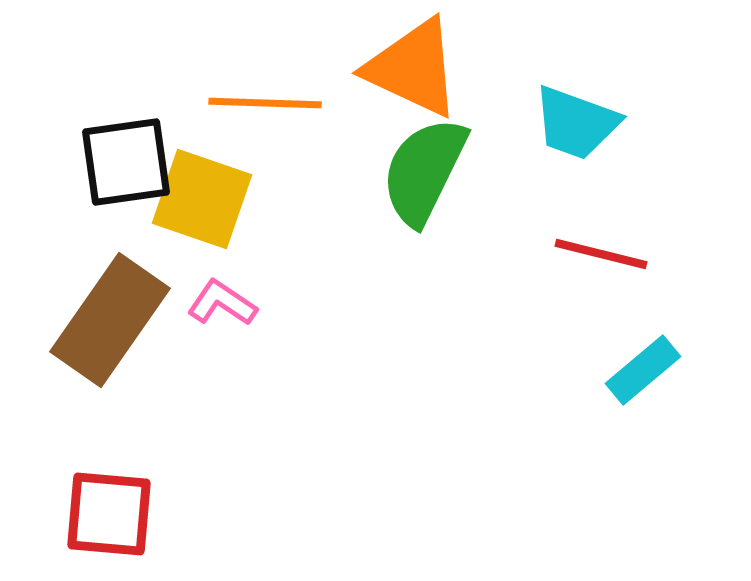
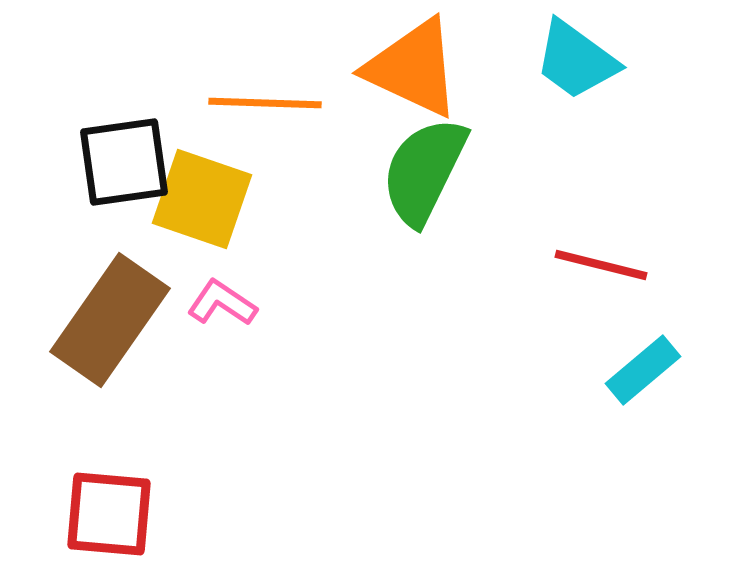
cyan trapezoid: moved 63 px up; rotated 16 degrees clockwise
black square: moved 2 px left
red line: moved 11 px down
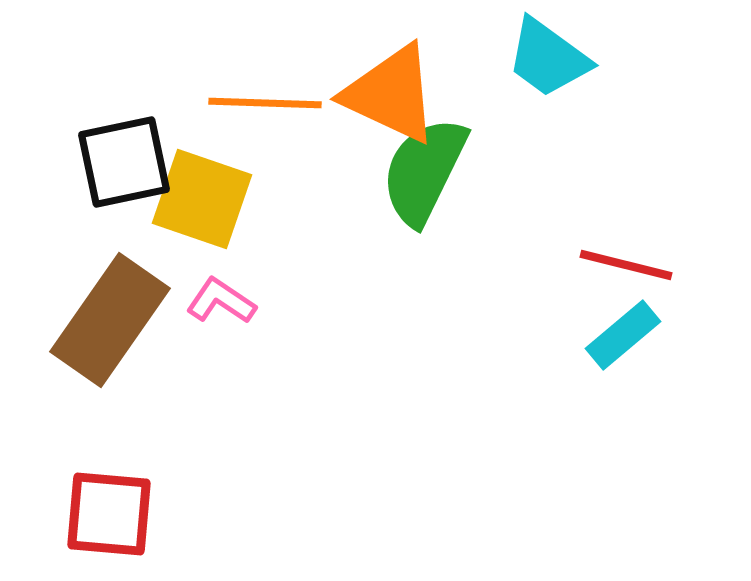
cyan trapezoid: moved 28 px left, 2 px up
orange triangle: moved 22 px left, 26 px down
black square: rotated 4 degrees counterclockwise
red line: moved 25 px right
pink L-shape: moved 1 px left, 2 px up
cyan rectangle: moved 20 px left, 35 px up
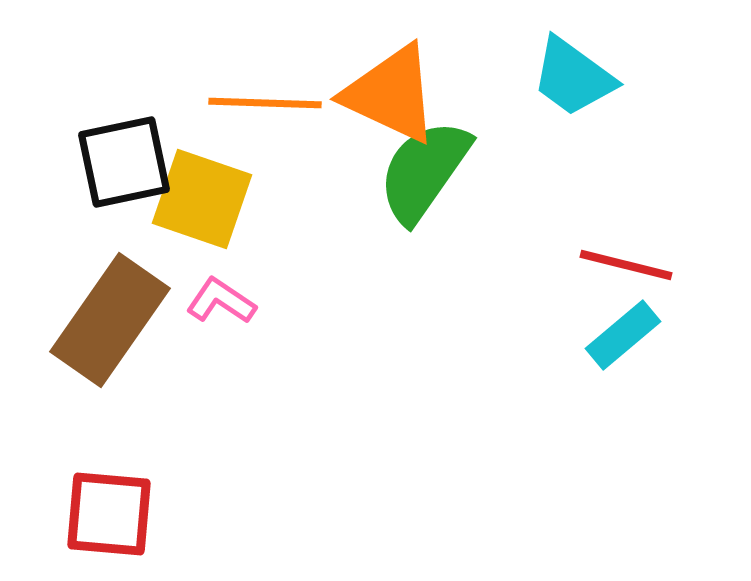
cyan trapezoid: moved 25 px right, 19 px down
green semicircle: rotated 9 degrees clockwise
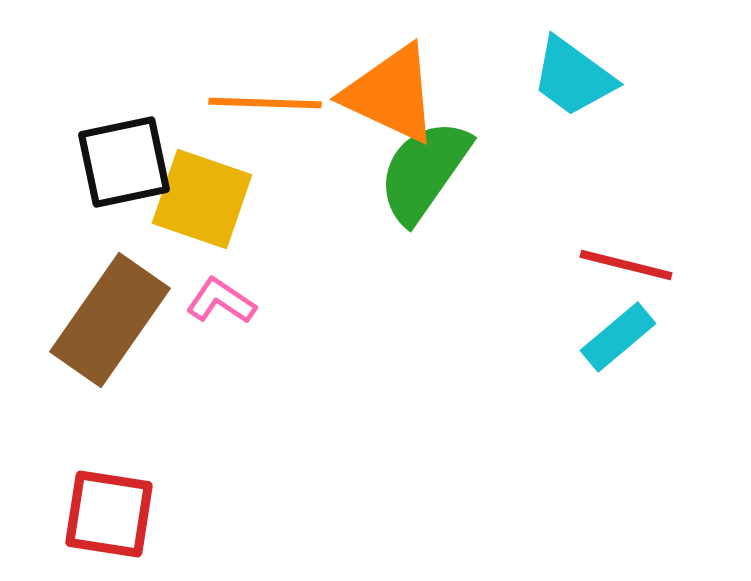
cyan rectangle: moved 5 px left, 2 px down
red square: rotated 4 degrees clockwise
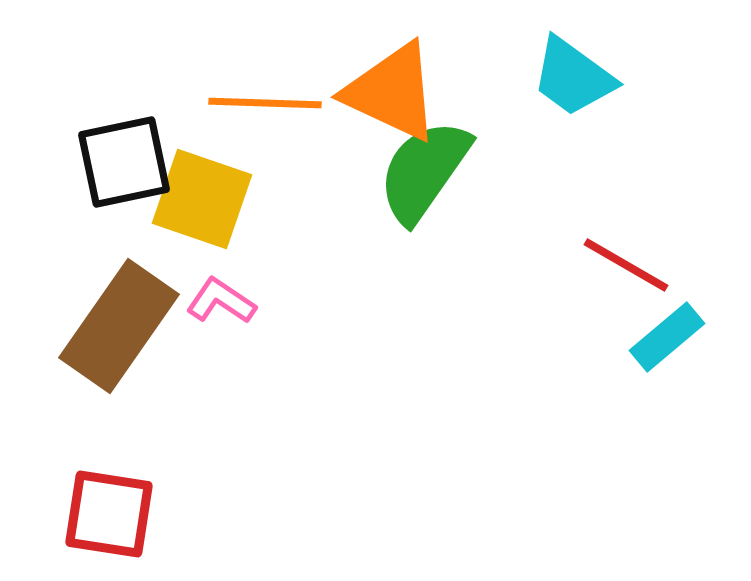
orange triangle: moved 1 px right, 2 px up
red line: rotated 16 degrees clockwise
brown rectangle: moved 9 px right, 6 px down
cyan rectangle: moved 49 px right
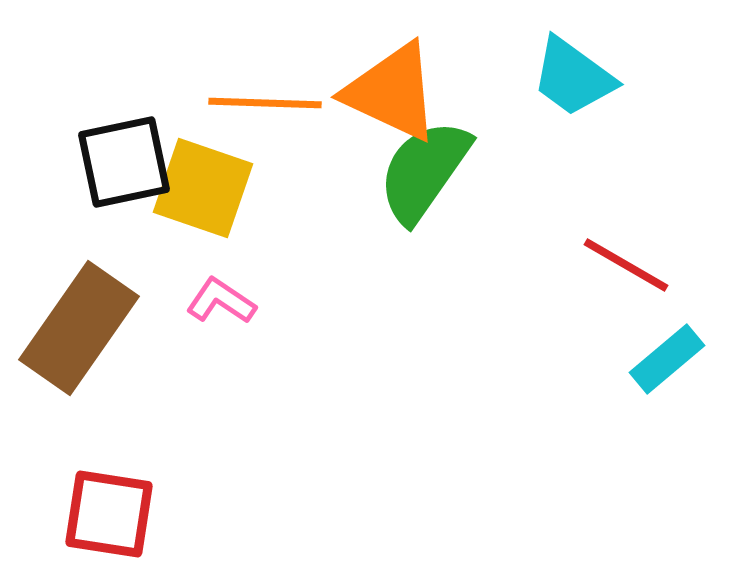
yellow square: moved 1 px right, 11 px up
brown rectangle: moved 40 px left, 2 px down
cyan rectangle: moved 22 px down
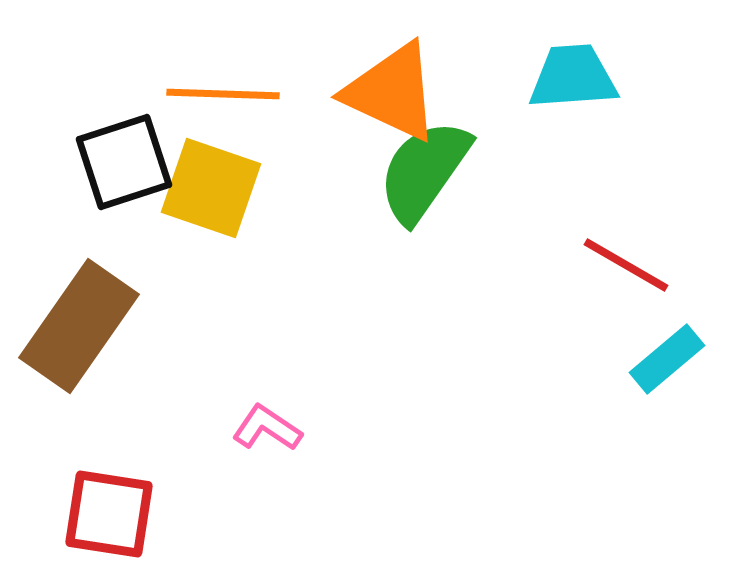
cyan trapezoid: rotated 140 degrees clockwise
orange line: moved 42 px left, 9 px up
black square: rotated 6 degrees counterclockwise
yellow square: moved 8 px right
pink L-shape: moved 46 px right, 127 px down
brown rectangle: moved 2 px up
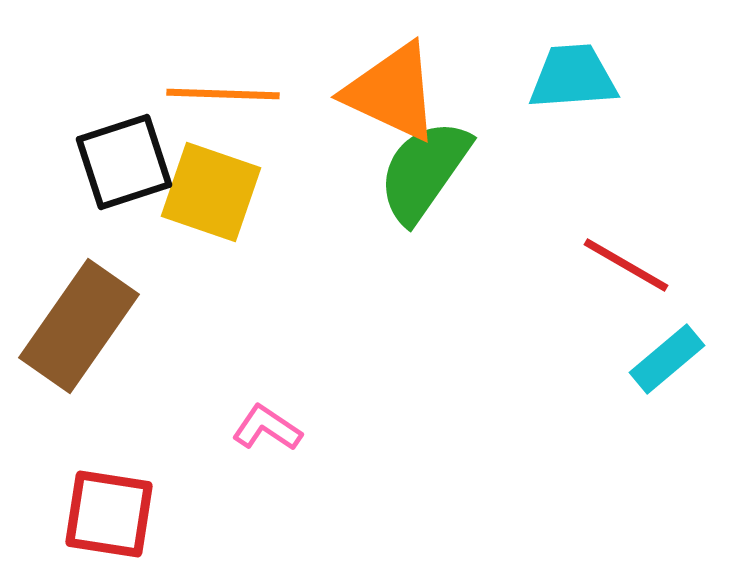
yellow square: moved 4 px down
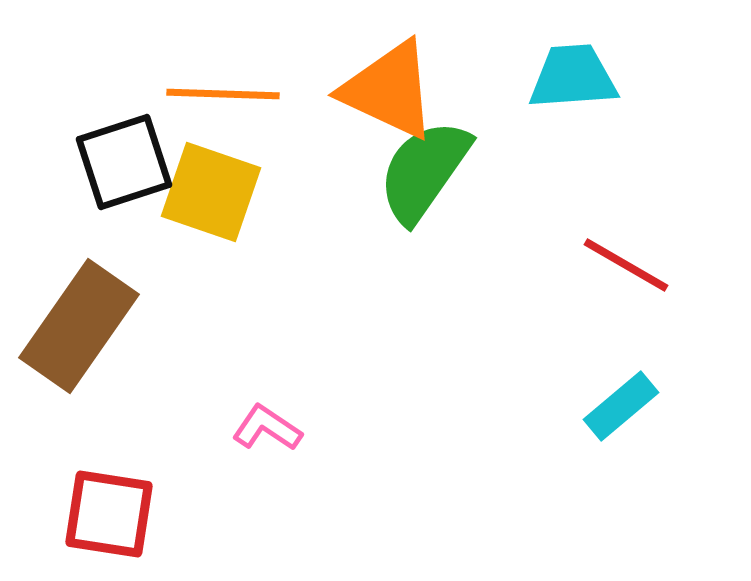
orange triangle: moved 3 px left, 2 px up
cyan rectangle: moved 46 px left, 47 px down
